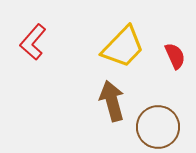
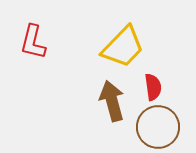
red L-shape: rotated 27 degrees counterclockwise
red semicircle: moved 22 px left, 31 px down; rotated 16 degrees clockwise
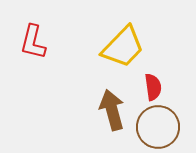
brown arrow: moved 9 px down
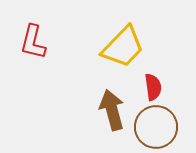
brown circle: moved 2 px left
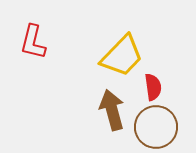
yellow trapezoid: moved 1 px left, 9 px down
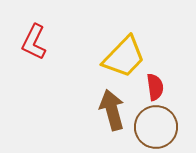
red L-shape: moved 1 px right; rotated 12 degrees clockwise
yellow trapezoid: moved 2 px right, 1 px down
red semicircle: moved 2 px right
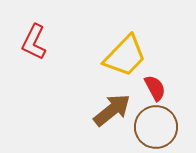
yellow trapezoid: moved 1 px right, 1 px up
red semicircle: moved 1 px down; rotated 20 degrees counterclockwise
brown arrow: rotated 66 degrees clockwise
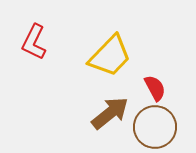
yellow trapezoid: moved 15 px left
brown arrow: moved 2 px left, 3 px down
brown circle: moved 1 px left
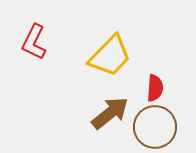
red semicircle: rotated 32 degrees clockwise
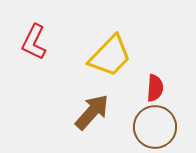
brown arrow: moved 18 px left, 1 px up; rotated 9 degrees counterclockwise
